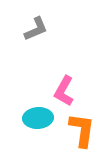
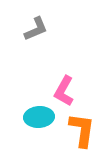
cyan ellipse: moved 1 px right, 1 px up
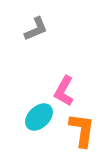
cyan ellipse: rotated 40 degrees counterclockwise
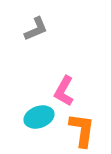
cyan ellipse: rotated 24 degrees clockwise
